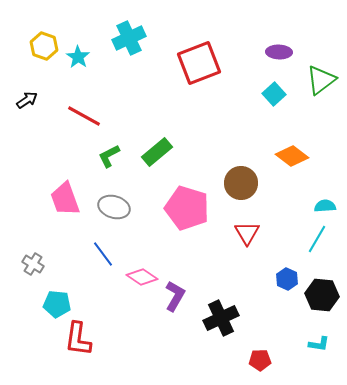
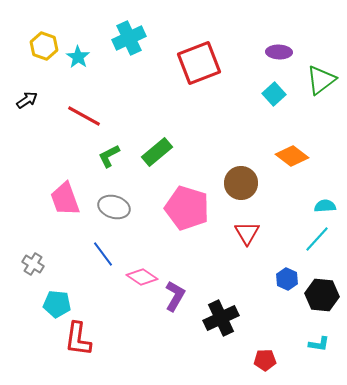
cyan line: rotated 12 degrees clockwise
red pentagon: moved 5 px right
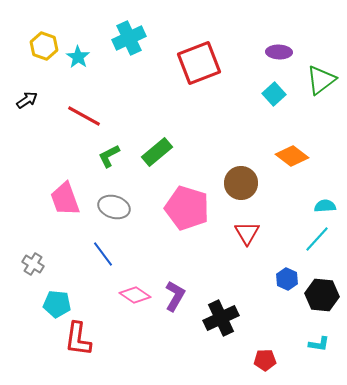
pink diamond: moved 7 px left, 18 px down
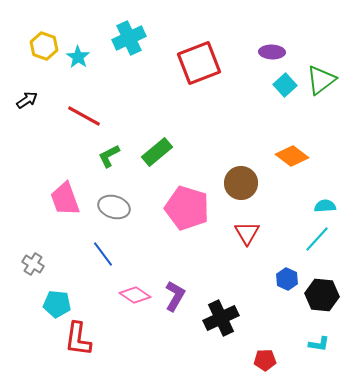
purple ellipse: moved 7 px left
cyan square: moved 11 px right, 9 px up
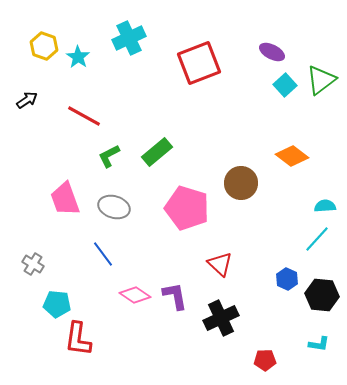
purple ellipse: rotated 25 degrees clockwise
red triangle: moved 27 px left, 31 px down; rotated 16 degrees counterclockwise
purple L-shape: rotated 40 degrees counterclockwise
